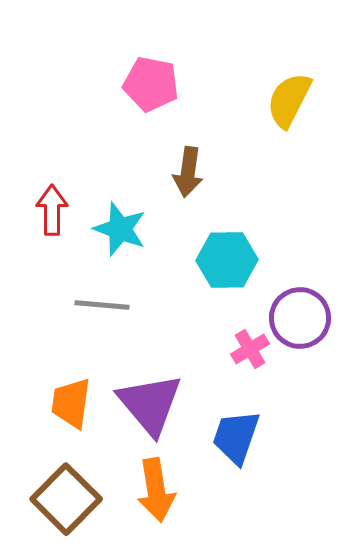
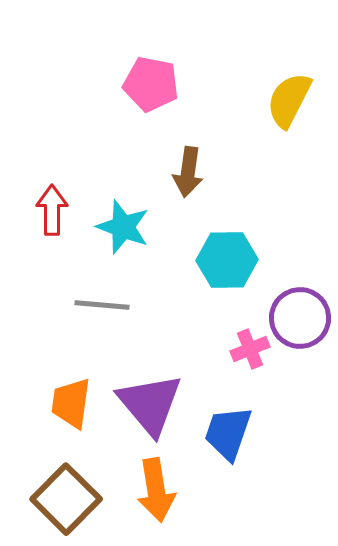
cyan star: moved 3 px right, 2 px up
pink cross: rotated 9 degrees clockwise
blue trapezoid: moved 8 px left, 4 px up
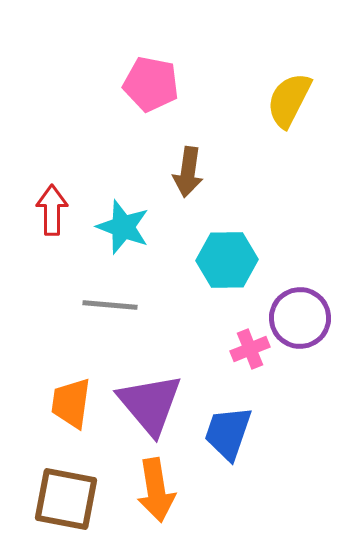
gray line: moved 8 px right
brown square: rotated 34 degrees counterclockwise
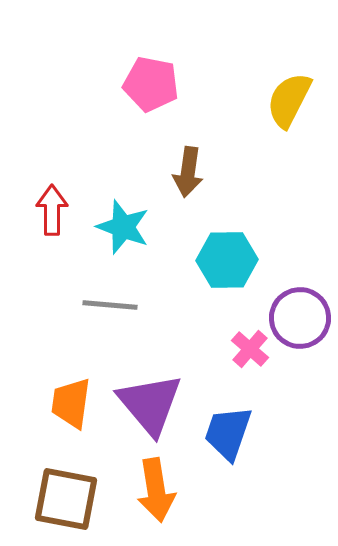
pink cross: rotated 27 degrees counterclockwise
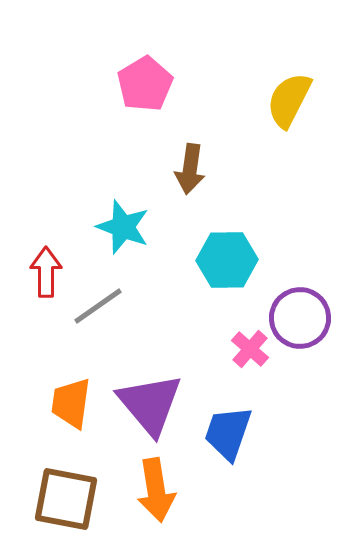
pink pentagon: moved 6 px left; rotated 30 degrees clockwise
brown arrow: moved 2 px right, 3 px up
red arrow: moved 6 px left, 62 px down
gray line: moved 12 px left, 1 px down; rotated 40 degrees counterclockwise
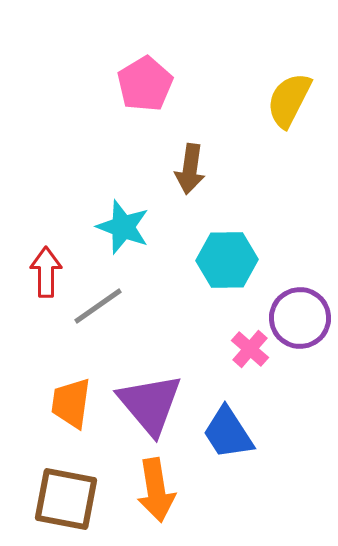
blue trapezoid: rotated 52 degrees counterclockwise
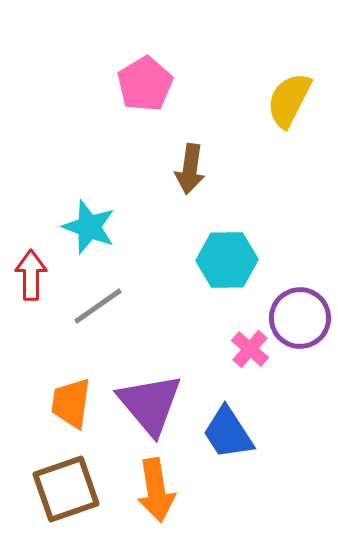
cyan star: moved 34 px left
red arrow: moved 15 px left, 3 px down
brown square: moved 10 px up; rotated 30 degrees counterclockwise
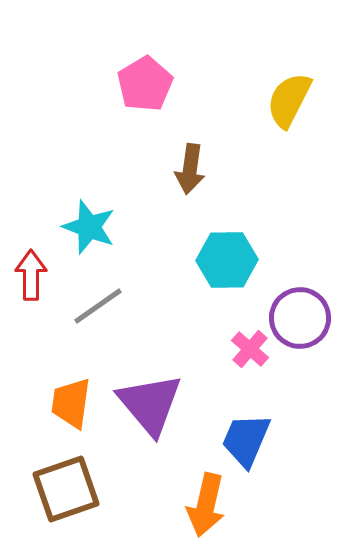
blue trapezoid: moved 18 px right, 7 px down; rotated 56 degrees clockwise
orange arrow: moved 50 px right, 15 px down; rotated 22 degrees clockwise
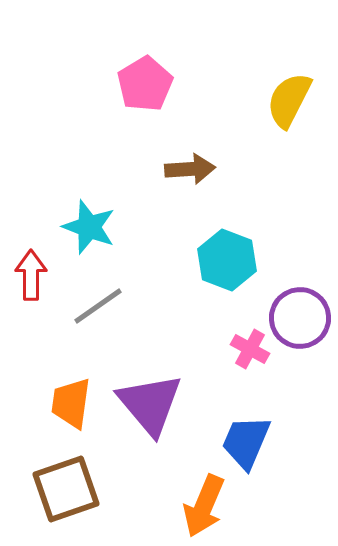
brown arrow: rotated 102 degrees counterclockwise
cyan hexagon: rotated 22 degrees clockwise
pink cross: rotated 12 degrees counterclockwise
blue trapezoid: moved 2 px down
orange arrow: moved 2 px left, 1 px down; rotated 10 degrees clockwise
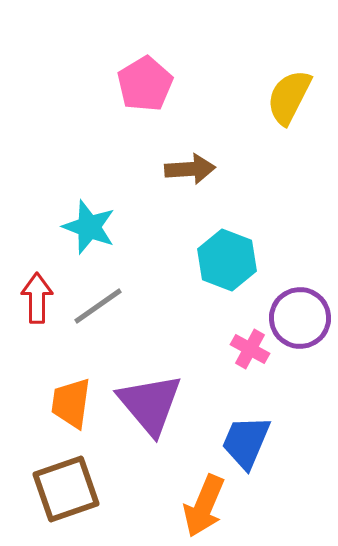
yellow semicircle: moved 3 px up
red arrow: moved 6 px right, 23 px down
